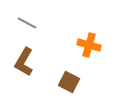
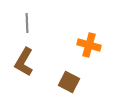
gray line: rotated 60 degrees clockwise
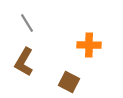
gray line: rotated 30 degrees counterclockwise
orange cross: rotated 15 degrees counterclockwise
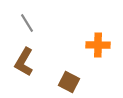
orange cross: moved 9 px right
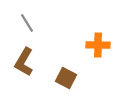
brown square: moved 3 px left, 4 px up
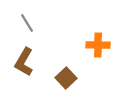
brown square: rotated 20 degrees clockwise
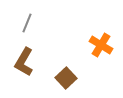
gray line: rotated 54 degrees clockwise
orange cross: moved 3 px right; rotated 30 degrees clockwise
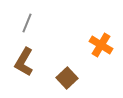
brown square: moved 1 px right
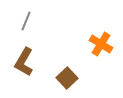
gray line: moved 1 px left, 2 px up
orange cross: moved 1 px up
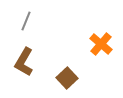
orange cross: rotated 10 degrees clockwise
